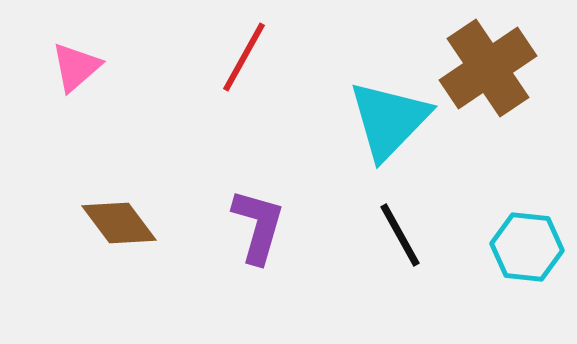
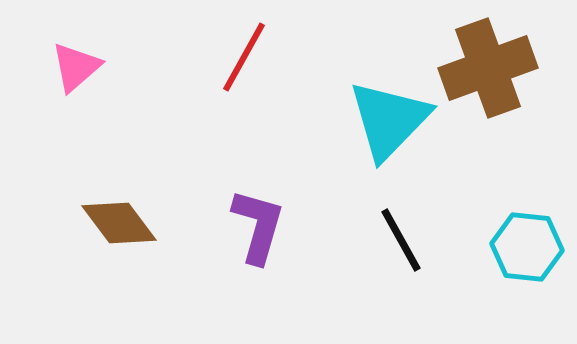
brown cross: rotated 14 degrees clockwise
black line: moved 1 px right, 5 px down
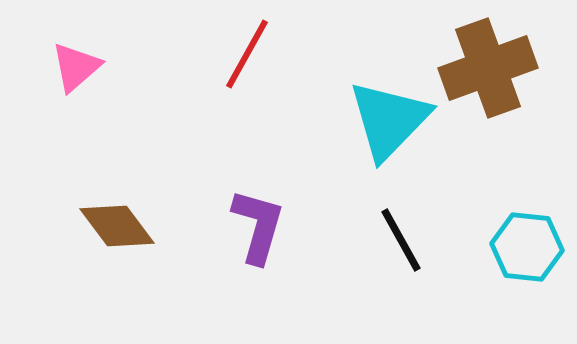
red line: moved 3 px right, 3 px up
brown diamond: moved 2 px left, 3 px down
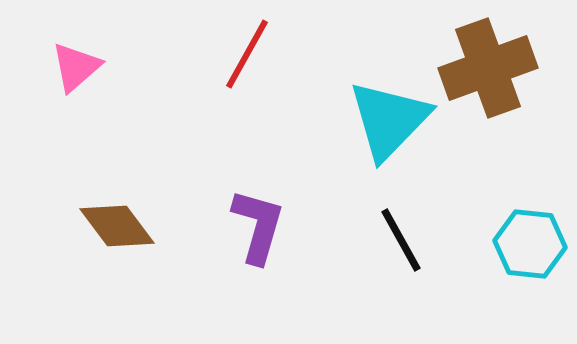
cyan hexagon: moved 3 px right, 3 px up
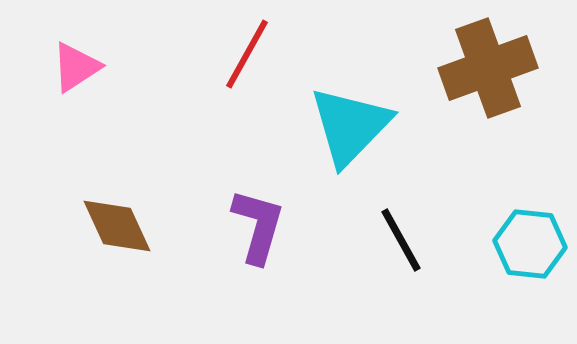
pink triangle: rotated 8 degrees clockwise
cyan triangle: moved 39 px left, 6 px down
brown diamond: rotated 12 degrees clockwise
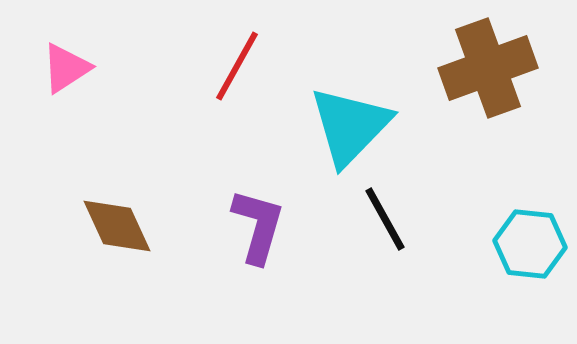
red line: moved 10 px left, 12 px down
pink triangle: moved 10 px left, 1 px down
black line: moved 16 px left, 21 px up
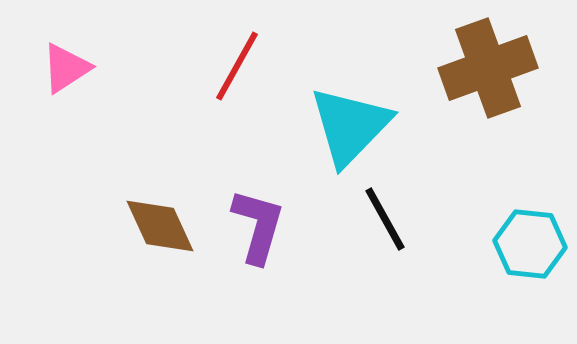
brown diamond: moved 43 px right
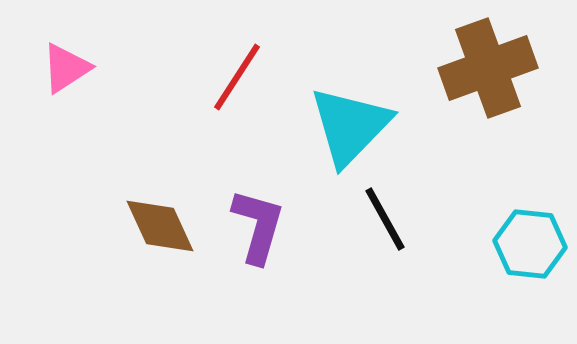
red line: moved 11 px down; rotated 4 degrees clockwise
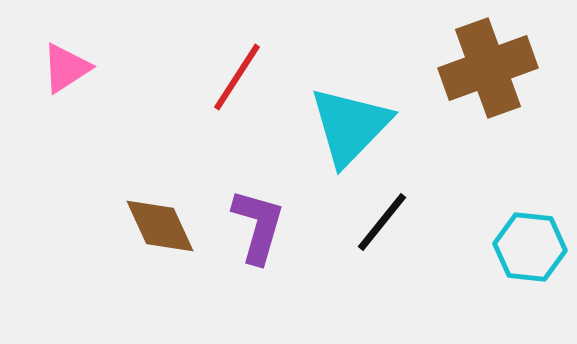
black line: moved 3 px left, 3 px down; rotated 68 degrees clockwise
cyan hexagon: moved 3 px down
